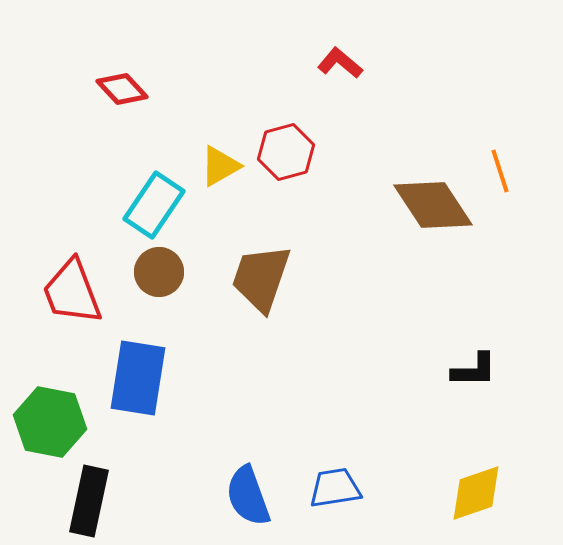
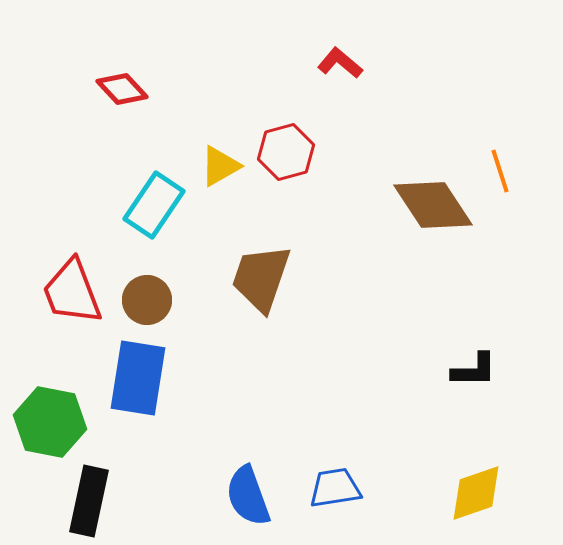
brown circle: moved 12 px left, 28 px down
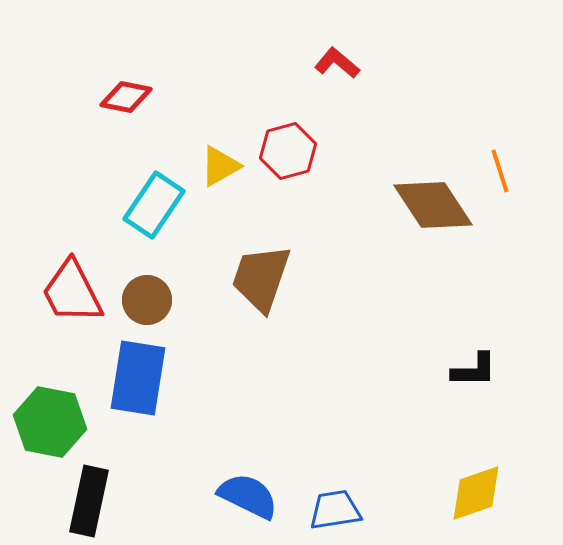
red L-shape: moved 3 px left
red diamond: moved 4 px right, 8 px down; rotated 36 degrees counterclockwise
red hexagon: moved 2 px right, 1 px up
red trapezoid: rotated 6 degrees counterclockwise
blue trapezoid: moved 22 px down
blue semicircle: rotated 136 degrees clockwise
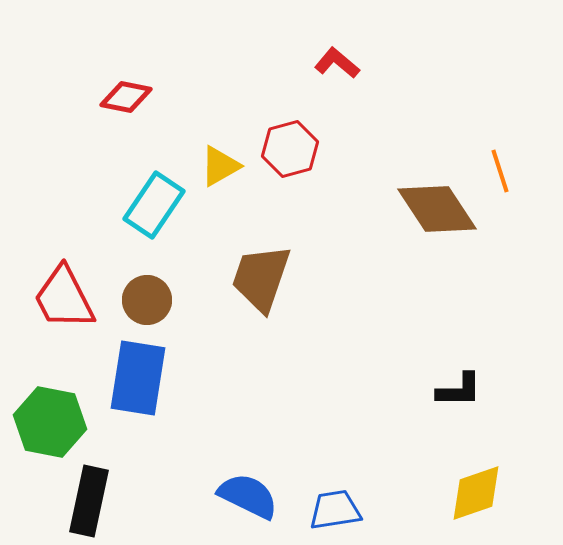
red hexagon: moved 2 px right, 2 px up
brown diamond: moved 4 px right, 4 px down
red trapezoid: moved 8 px left, 6 px down
black L-shape: moved 15 px left, 20 px down
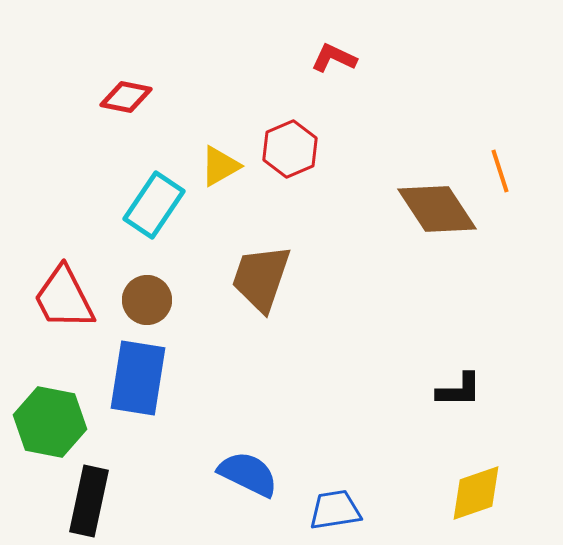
red L-shape: moved 3 px left, 5 px up; rotated 15 degrees counterclockwise
red hexagon: rotated 8 degrees counterclockwise
blue semicircle: moved 22 px up
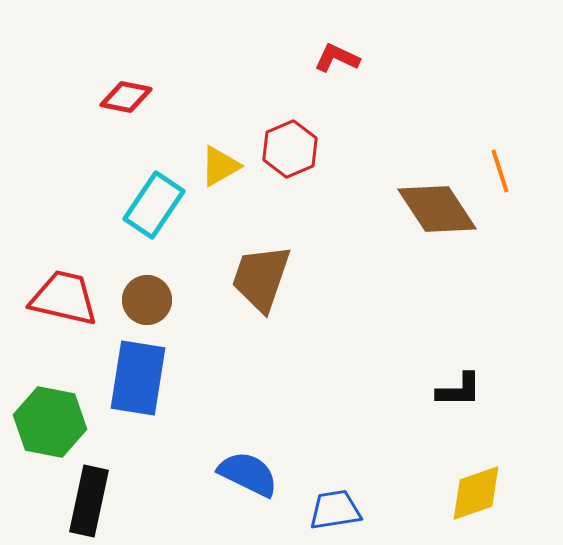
red L-shape: moved 3 px right
red trapezoid: rotated 130 degrees clockwise
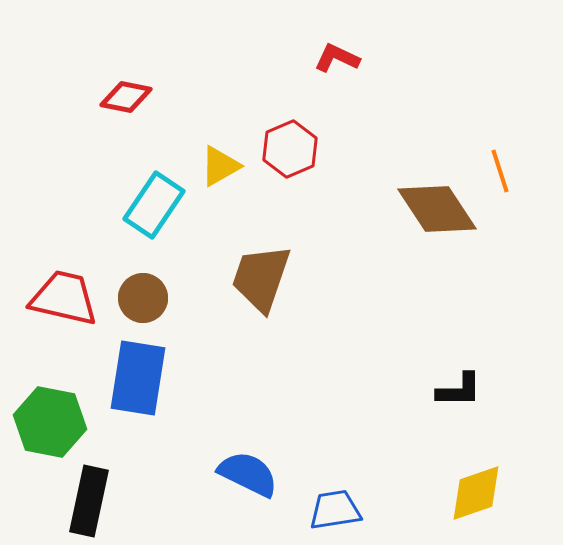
brown circle: moved 4 px left, 2 px up
